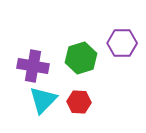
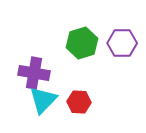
green hexagon: moved 1 px right, 15 px up
purple cross: moved 1 px right, 7 px down
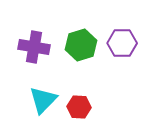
green hexagon: moved 1 px left, 2 px down
purple cross: moved 26 px up
red hexagon: moved 5 px down
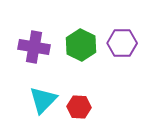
green hexagon: rotated 16 degrees counterclockwise
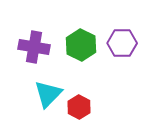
cyan triangle: moved 5 px right, 6 px up
red hexagon: rotated 25 degrees clockwise
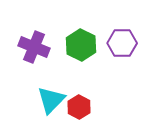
purple cross: rotated 12 degrees clockwise
cyan triangle: moved 3 px right, 6 px down
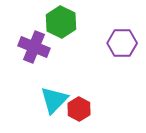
green hexagon: moved 20 px left, 23 px up
cyan triangle: moved 3 px right
red hexagon: moved 2 px down
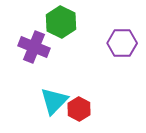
cyan triangle: moved 1 px down
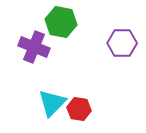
green hexagon: rotated 16 degrees counterclockwise
cyan triangle: moved 2 px left, 2 px down
red hexagon: rotated 20 degrees counterclockwise
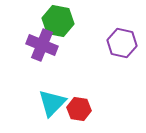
green hexagon: moved 3 px left, 1 px up
purple hexagon: rotated 12 degrees clockwise
purple cross: moved 8 px right, 2 px up
